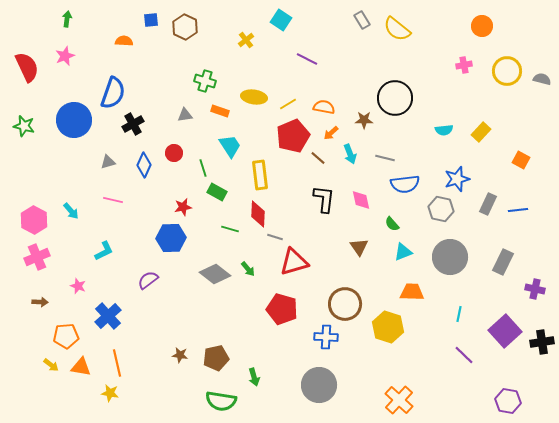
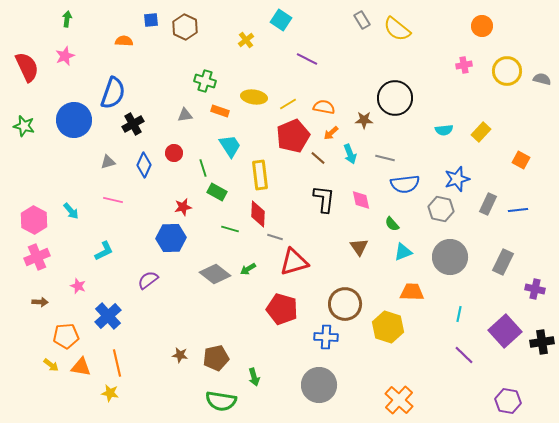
green arrow at (248, 269): rotated 98 degrees clockwise
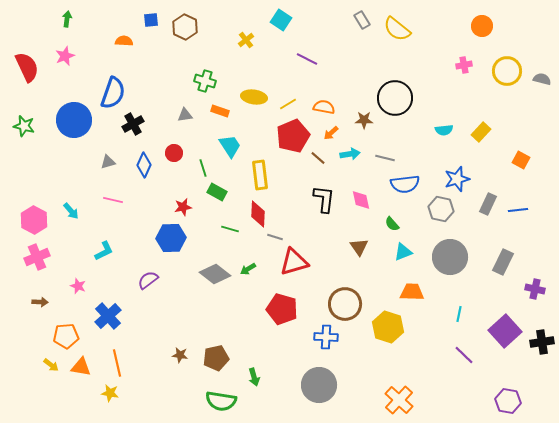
cyan arrow at (350, 154): rotated 78 degrees counterclockwise
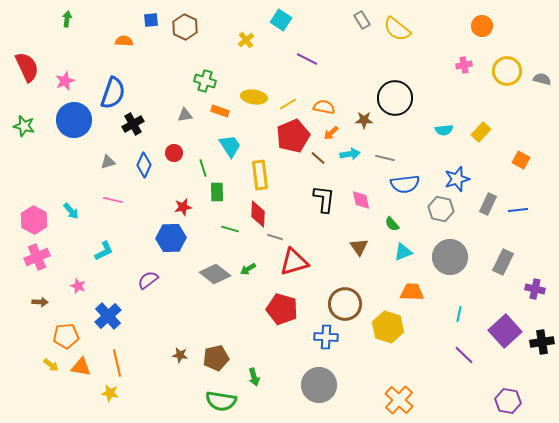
pink star at (65, 56): moved 25 px down
green rectangle at (217, 192): rotated 60 degrees clockwise
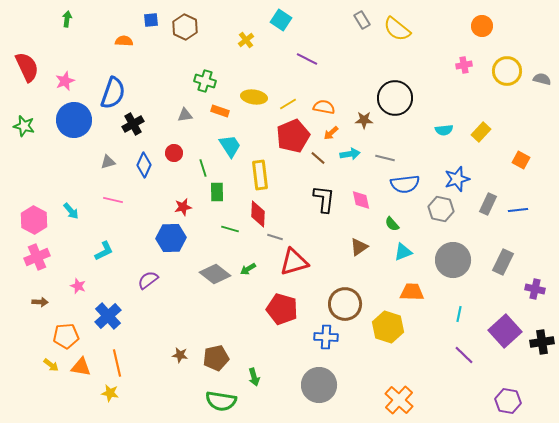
brown triangle at (359, 247): rotated 30 degrees clockwise
gray circle at (450, 257): moved 3 px right, 3 px down
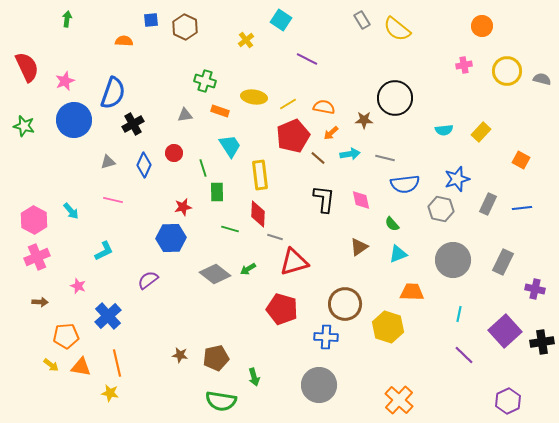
blue line at (518, 210): moved 4 px right, 2 px up
cyan triangle at (403, 252): moved 5 px left, 2 px down
purple hexagon at (508, 401): rotated 25 degrees clockwise
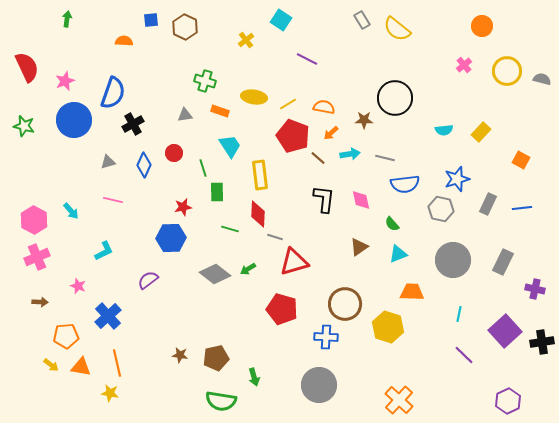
pink cross at (464, 65): rotated 28 degrees counterclockwise
red pentagon at (293, 136): rotated 28 degrees counterclockwise
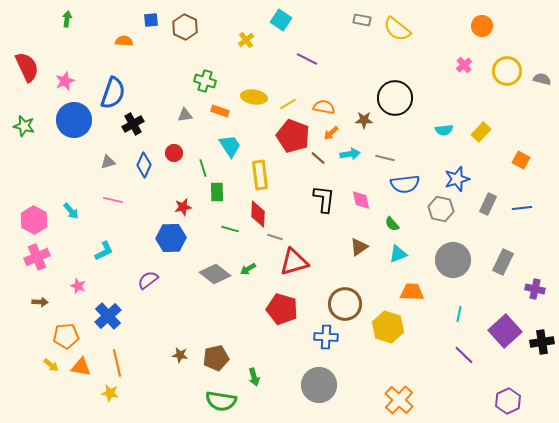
gray rectangle at (362, 20): rotated 48 degrees counterclockwise
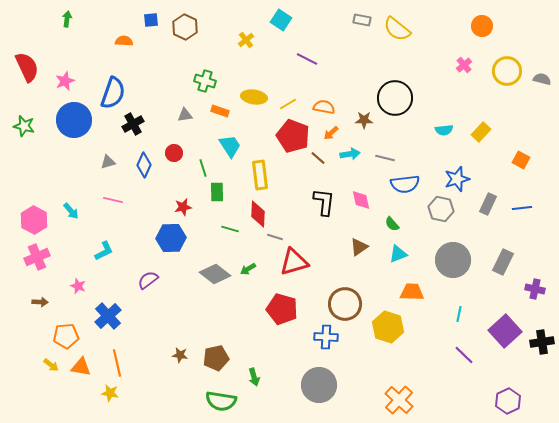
black L-shape at (324, 199): moved 3 px down
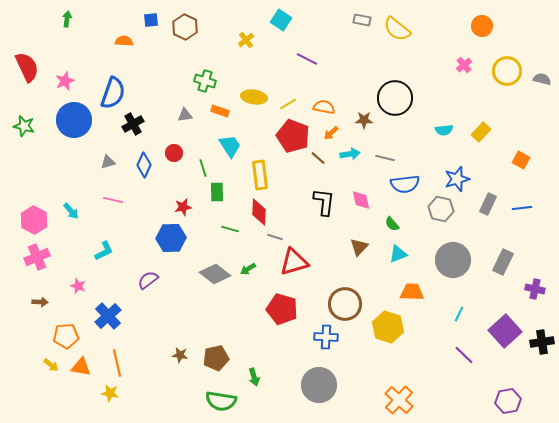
red diamond at (258, 214): moved 1 px right, 2 px up
brown triangle at (359, 247): rotated 12 degrees counterclockwise
cyan line at (459, 314): rotated 14 degrees clockwise
purple hexagon at (508, 401): rotated 15 degrees clockwise
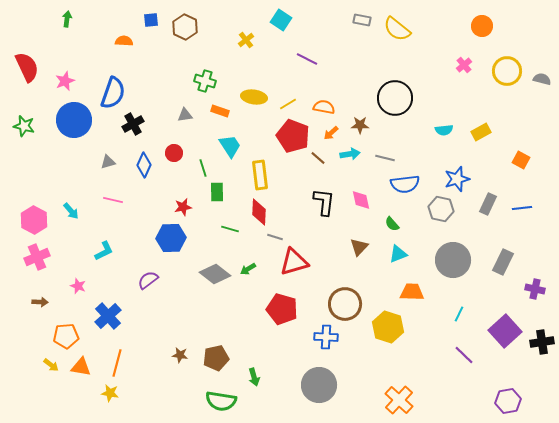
brown star at (364, 120): moved 4 px left, 5 px down
yellow rectangle at (481, 132): rotated 18 degrees clockwise
orange line at (117, 363): rotated 28 degrees clockwise
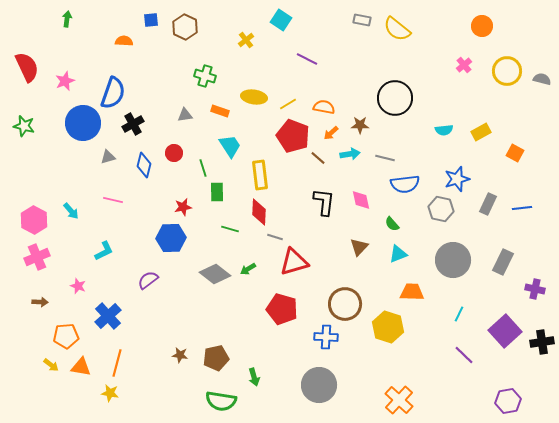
green cross at (205, 81): moved 5 px up
blue circle at (74, 120): moved 9 px right, 3 px down
orange square at (521, 160): moved 6 px left, 7 px up
gray triangle at (108, 162): moved 5 px up
blue diamond at (144, 165): rotated 10 degrees counterclockwise
